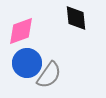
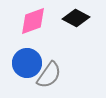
black diamond: rotated 56 degrees counterclockwise
pink diamond: moved 12 px right, 10 px up
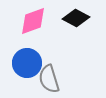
gray semicircle: moved 4 px down; rotated 128 degrees clockwise
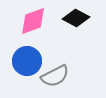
blue circle: moved 2 px up
gray semicircle: moved 6 px right, 3 px up; rotated 100 degrees counterclockwise
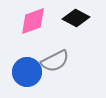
blue circle: moved 11 px down
gray semicircle: moved 15 px up
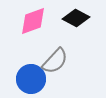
gray semicircle: rotated 20 degrees counterclockwise
blue circle: moved 4 px right, 7 px down
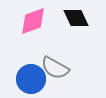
black diamond: rotated 36 degrees clockwise
gray semicircle: moved 7 px down; rotated 76 degrees clockwise
